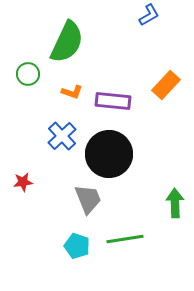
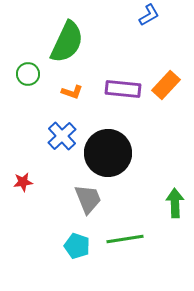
purple rectangle: moved 10 px right, 12 px up
black circle: moved 1 px left, 1 px up
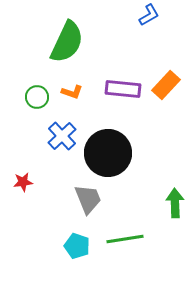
green circle: moved 9 px right, 23 px down
